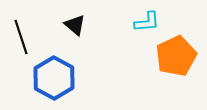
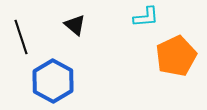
cyan L-shape: moved 1 px left, 5 px up
blue hexagon: moved 1 px left, 3 px down
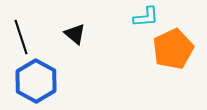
black triangle: moved 9 px down
orange pentagon: moved 3 px left, 7 px up
blue hexagon: moved 17 px left
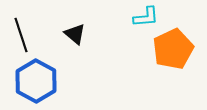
black line: moved 2 px up
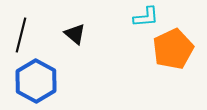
black line: rotated 32 degrees clockwise
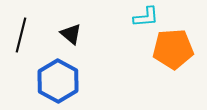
black triangle: moved 4 px left
orange pentagon: rotated 21 degrees clockwise
blue hexagon: moved 22 px right
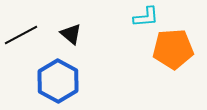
black line: rotated 48 degrees clockwise
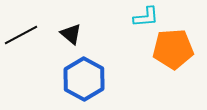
blue hexagon: moved 26 px right, 2 px up
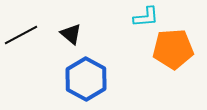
blue hexagon: moved 2 px right
